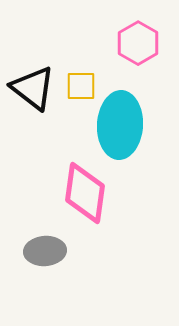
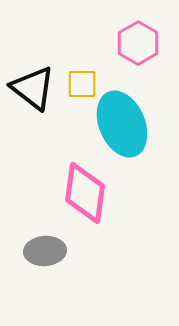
yellow square: moved 1 px right, 2 px up
cyan ellipse: moved 2 px right, 1 px up; rotated 26 degrees counterclockwise
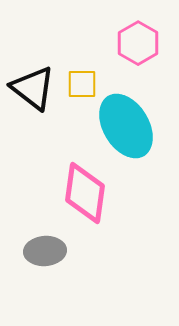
cyan ellipse: moved 4 px right, 2 px down; rotated 8 degrees counterclockwise
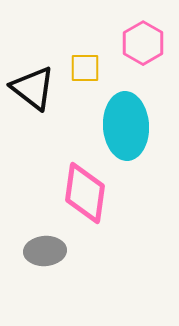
pink hexagon: moved 5 px right
yellow square: moved 3 px right, 16 px up
cyan ellipse: rotated 28 degrees clockwise
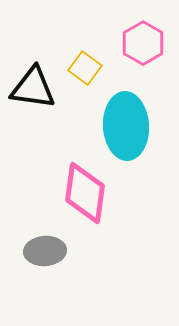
yellow square: rotated 36 degrees clockwise
black triangle: rotated 30 degrees counterclockwise
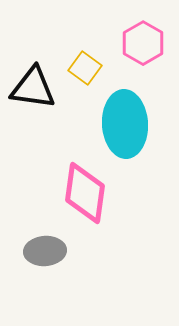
cyan ellipse: moved 1 px left, 2 px up
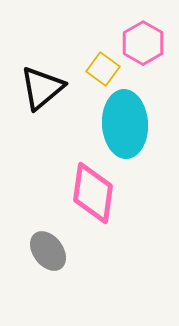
yellow square: moved 18 px right, 1 px down
black triangle: moved 9 px right; rotated 48 degrees counterclockwise
pink diamond: moved 8 px right
gray ellipse: moved 3 px right; rotated 57 degrees clockwise
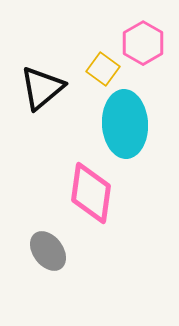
pink diamond: moved 2 px left
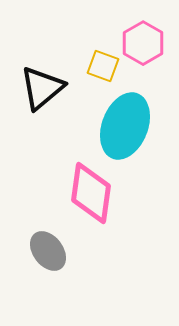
yellow square: moved 3 px up; rotated 16 degrees counterclockwise
cyan ellipse: moved 2 px down; rotated 24 degrees clockwise
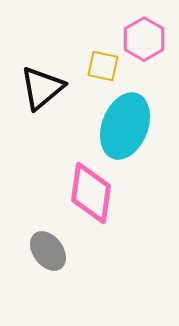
pink hexagon: moved 1 px right, 4 px up
yellow square: rotated 8 degrees counterclockwise
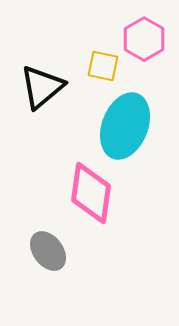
black triangle: moved 1 px up
